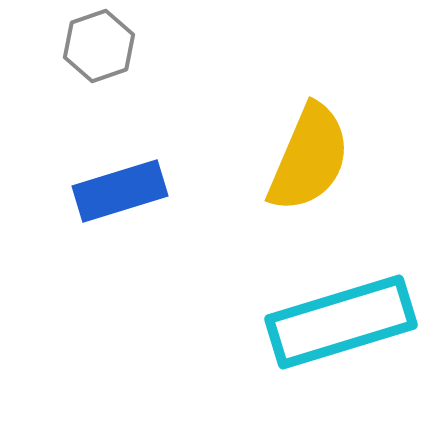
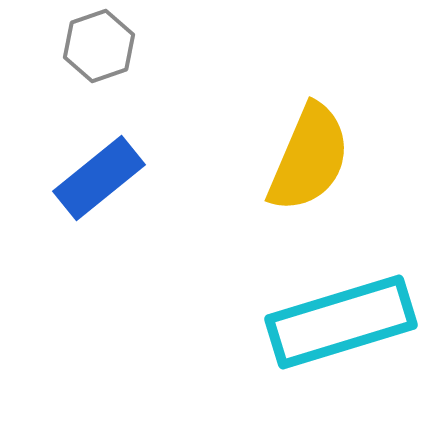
blue rectangle: moved 21 px left, 13 px up; rotated 22 degrees counterclockwise
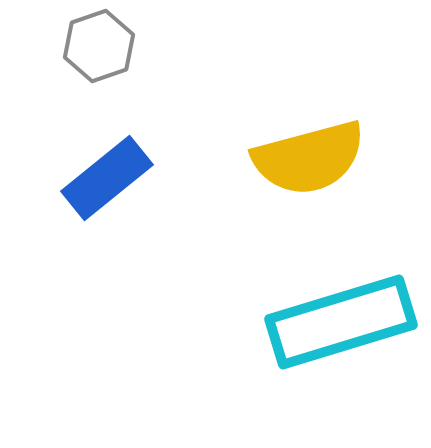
yellow semicircle: rotated 52 degrees clockwise
blue rectangle: moved 8 px right
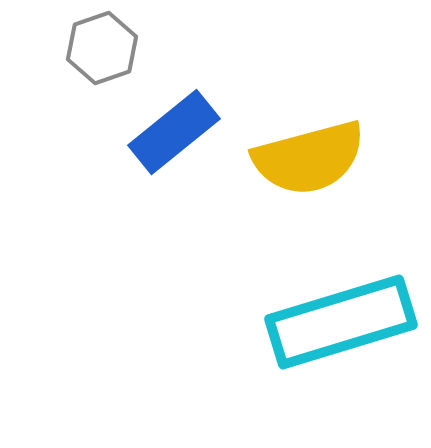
gray hexagon: moved 3 px right, 2 px down
blue rectangle: moved 67 px right, 46 px up
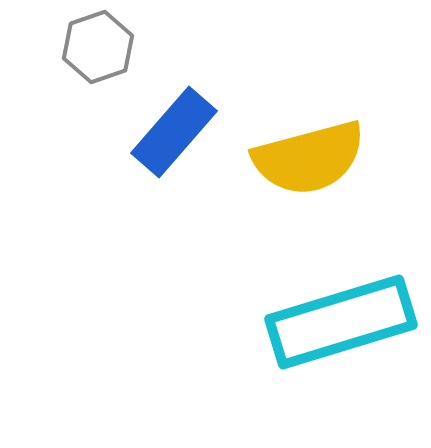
gray hexagon: moved 4 px left, 1 px up
blue rectangle: rotated 10 degrees counterclockwise
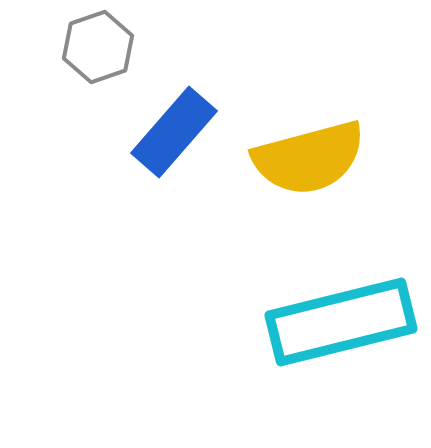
cyan rectangle: rotated 3 degrees clockwise
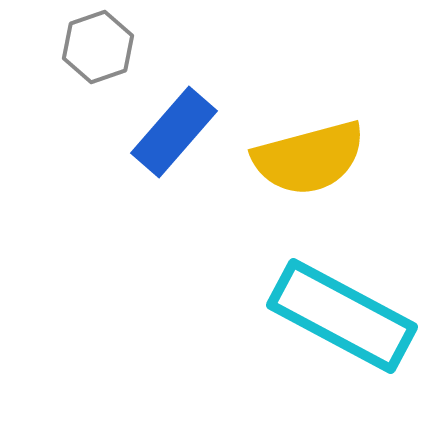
cyan rectangle: moved 1 px right, 6 px up; rotated 42 degrees clockwise
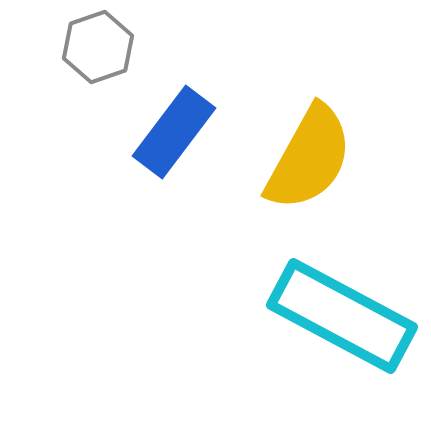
blue rectangle: rotated 4 degrees counterclockwise
yellow semicircle: rotated 46 degrees counterclockwise
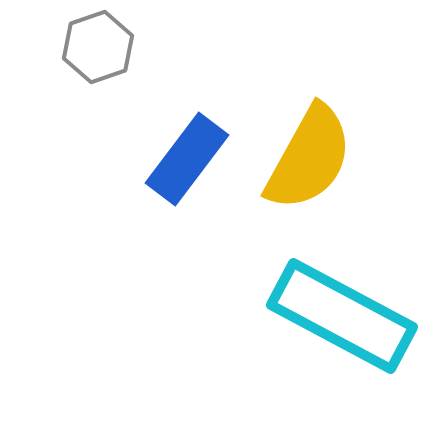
blue rectangle: moved 13 px right, 27 px down
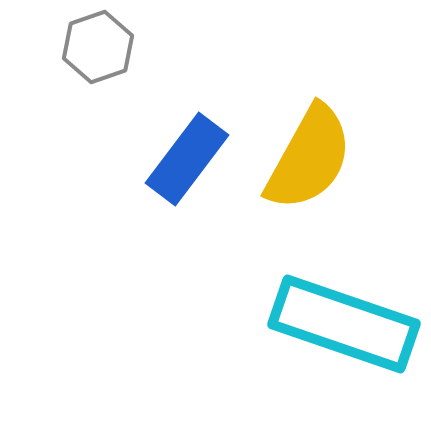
cyan rectangle: moved 2 px right, 8 px down; rotated 9 degrees counterclockwise
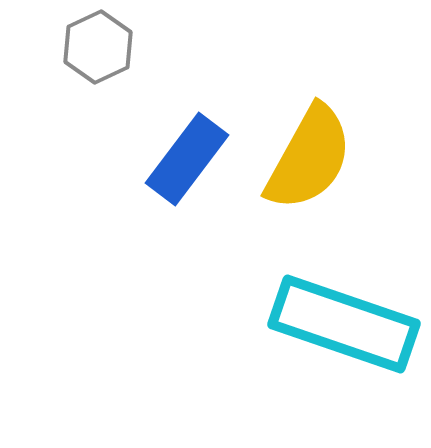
gray hexagon: rotated 6 degrees counterclockwise
